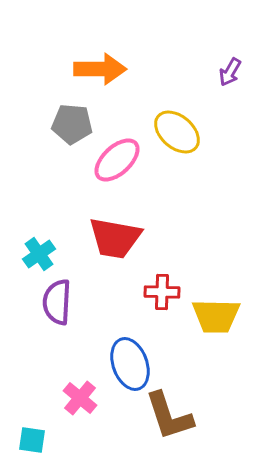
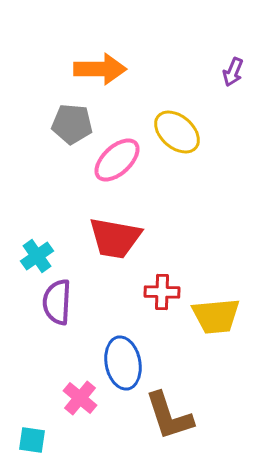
purple arrow: moved 3 px right; rotated 8 degrees counterclockwise
cyan cross: moved 2 px left, 2 px down
yellow trapezoid: rotated 6 degrees counterclockwise
blue ellipse: moved 7 px left, 1 px up; rotated 9 degrees clockwise
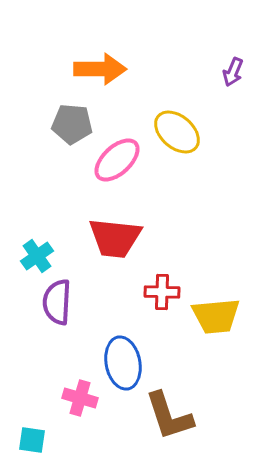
red trapezoid: rotated 4 degrees counterclockwise
pink cross: rotated 24 degrees counterclockwise
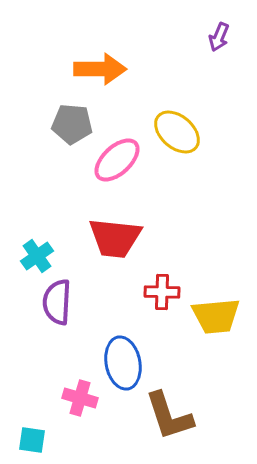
purple arrow: moved 14 px left, 35 px up
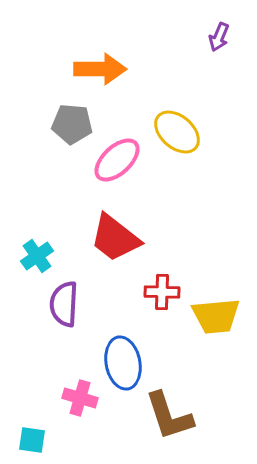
red trapezoid: rotated 32 degrees clockwise
purple semicircle: moved 7 px right, 2 px down
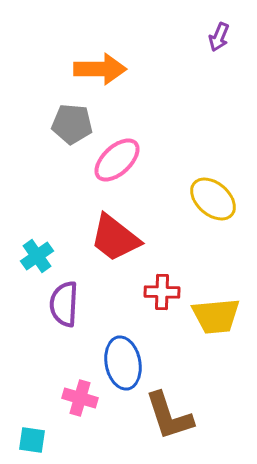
yellow ellipse: moved 36 px right, 67 px down
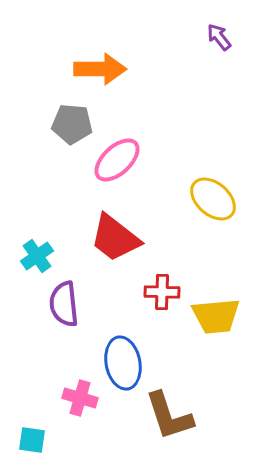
purple arrow: rotated 120 degrees clockwise
purple semicircle: rotated 9 degrees counterclockwise
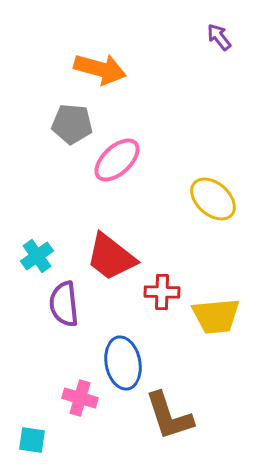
orange arrow: rotated 15 degrees clockwise
red trapezoid: moved 4 px left, 19 px down
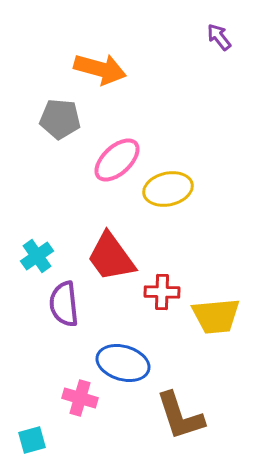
gray pentagon: moved 12 px left, 5 px up
yellow ellipse: moved 45 px left, 10 px up; rotated 54 degrees counterclockwise
red trapezoid: rotated 16 degrees clockwise
blue ellipse: rotated 63 degrees counterclockwise
brown L-shape: moved 11 px right
cyan square: rotated 24 degrees counterclockwise
